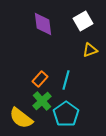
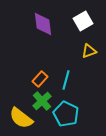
yellow triangle: moved 1 px left, 1 px down
cyan pentagon: rotated 10 degrees counterclockwise
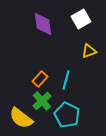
white square: moved 2 px left, 2 px up
cyan pentagon: moved 1 px right, 1 px down
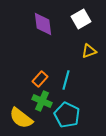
green cross: rotated 24 degrees counterclockwise
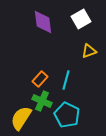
purple diamond: moved 2 px up
yellow semicircle: rotated 85 degrees clockwise
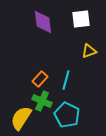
white square: rotated 24 degrees clockwise
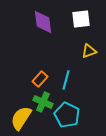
green cross: moved 1 px right, 1 px down
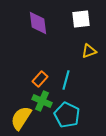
purple diamond: moved 5 px left, 1 px down
green cross: moved 1 px left, 1 px up
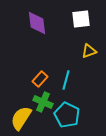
purple diamond: moved 1 px left
green cross: moved 1 px right, 1 px down
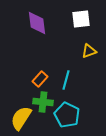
green cross: rotated 18 degrees counterclockwise
